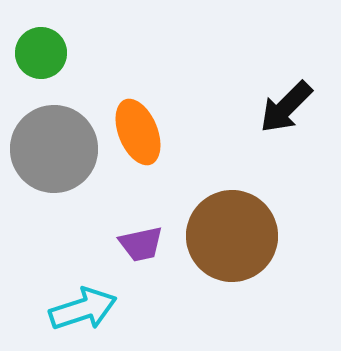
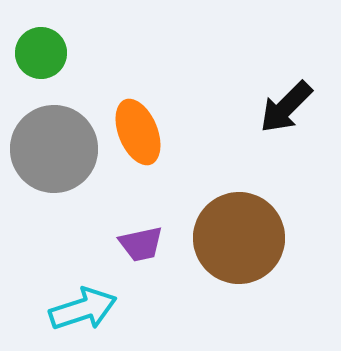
brown circle: moved 7 px right, 2 px down
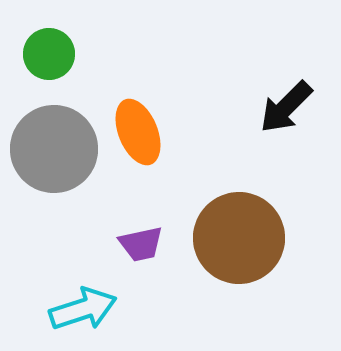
green circle: moved 8 px right, 1 px down
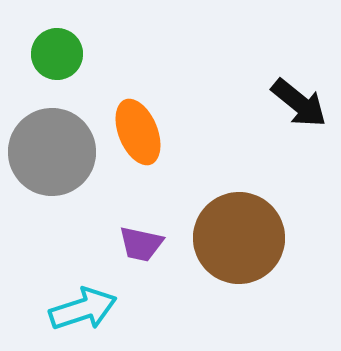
green circle: moved 8 px right
black arrow: moved 13 px right, 4 px up; rotated 96 degrees counterclockwise
gray circle: moved 2 px left, 3 px down
purple trapezoid: rotated 24 degrees clockwise
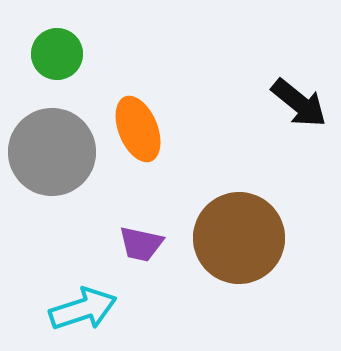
orange ellipse: moved 3 px up
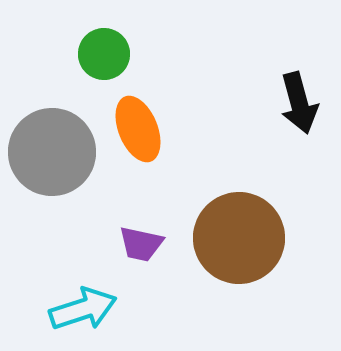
green circle: moved 47 px right
black arrow: rotated 36 degrees clockwise
